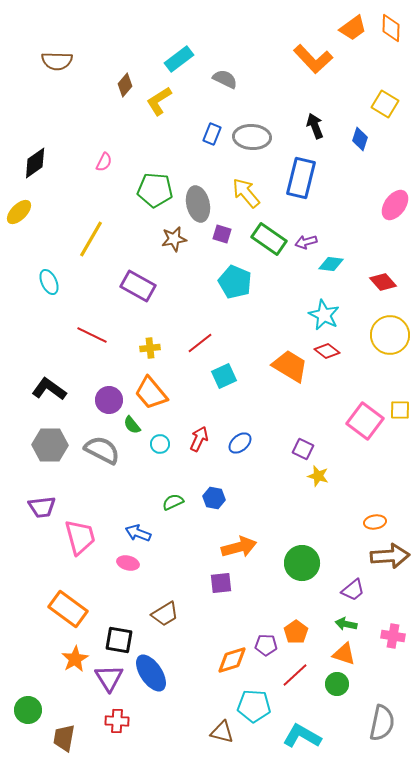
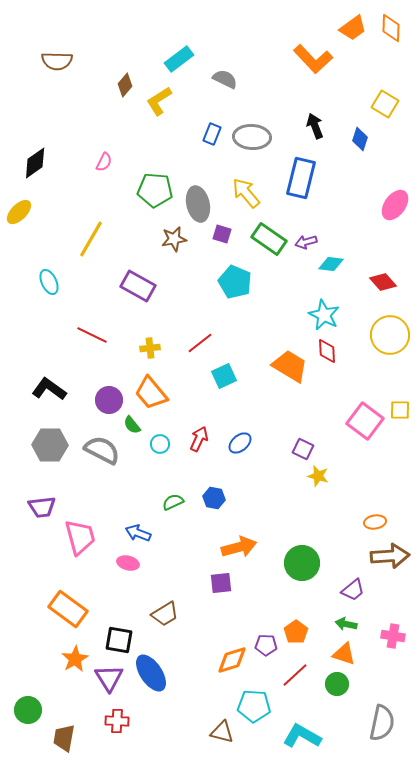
red diamond at (327, 351): rotated 50 degrees clockwise
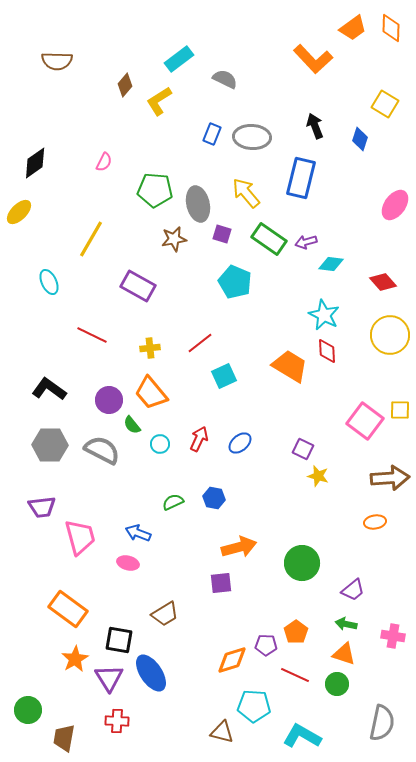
brown arrow at (390, 556): moved 78 px up
red line at (295, 675): rotated 68 degrees clockwise
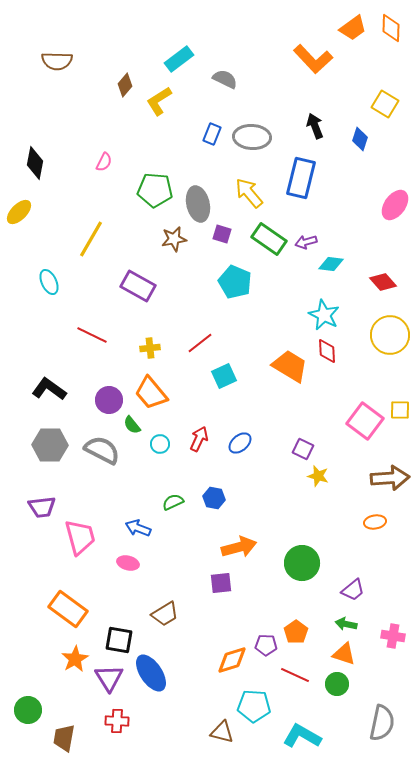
black diamond at (35, 163): rotated 44 degrees counterclockwise
yellow arrow at (246, 193): moved 3 px right
blue arrow at (138, 533): moved 5 px up
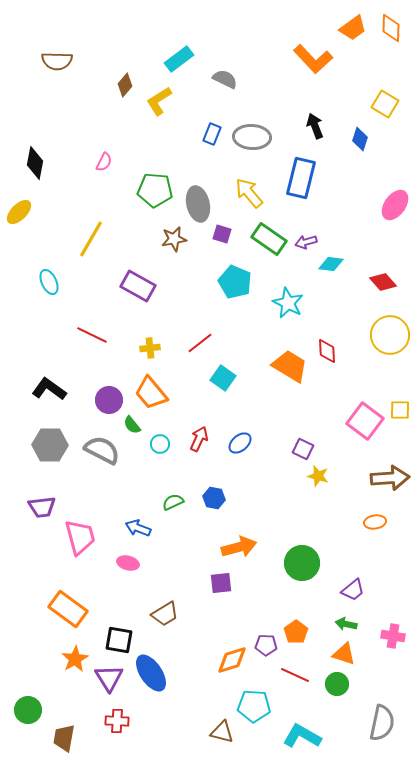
cyan star at (324, 315): moved 36 px left, 12 px up
cyan square at (224, 376): moved 1 px left, 2 px down; rotated 30 degrees counterclockwise
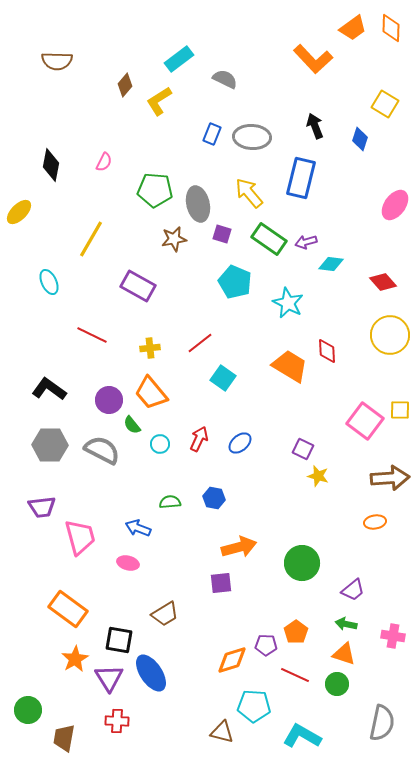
black diamond at (35, 163): moved 16 px right, 2 px down
green semicircle at (173, 502): moved 3 px left; rotated 20 degrees clockwise
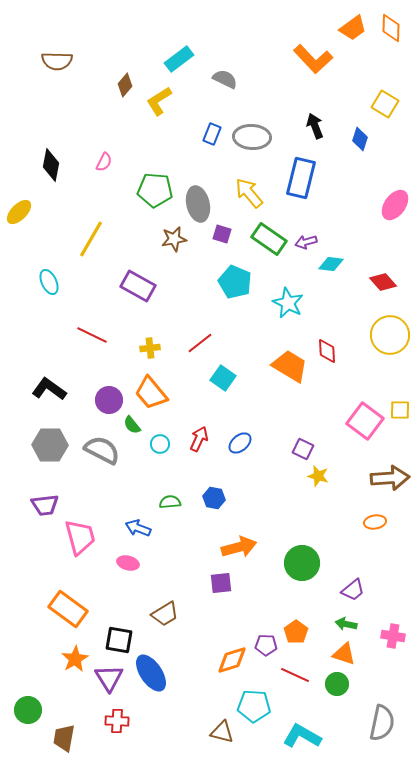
purple trapezoid at (42, 507): moved 3 px right, 2 px up
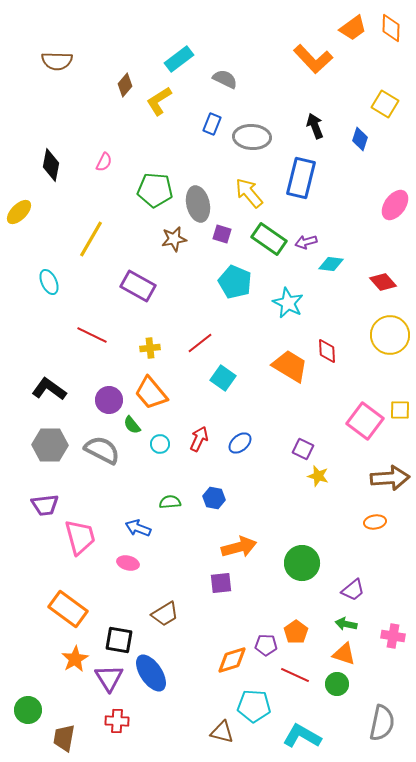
blue rectangle at (212, 134): moved 10 px up
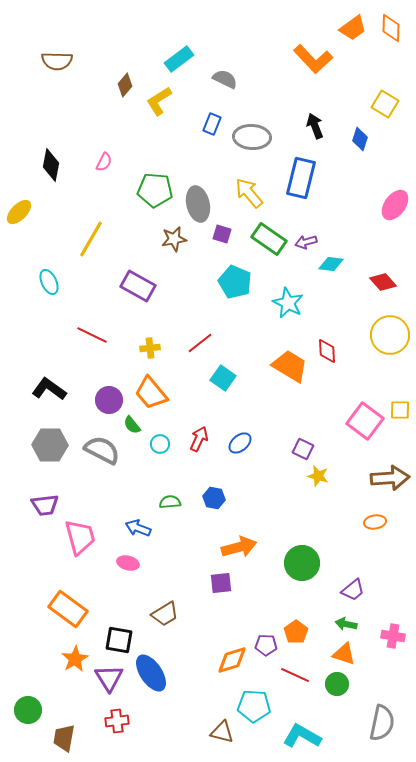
red cross at (117, 721): rotated 10 degrees counterclockwise
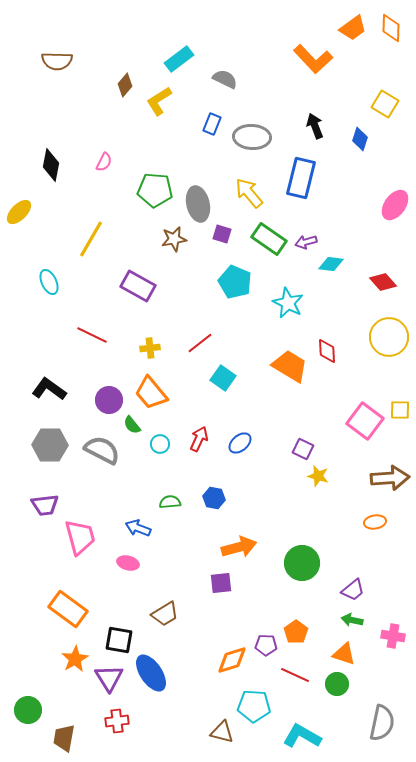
yellow circle at (390, 335): moved 1 px left, 2 px down
green arrow at (346, 624): moved 6 px right, 4 px up
